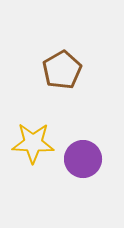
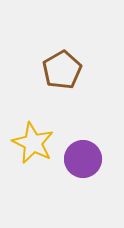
yellow star: rotated 24 degrees clockwise
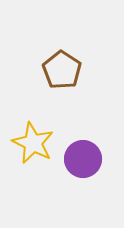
brown pentagon: rotated 9 degrees counterclockwise
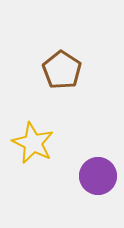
purple circle: moved 15 px right, 17 px down
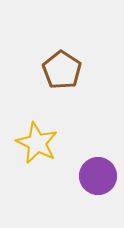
yellow star: moved 4 px right
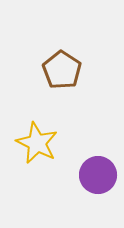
purple circle: moved 1 px up
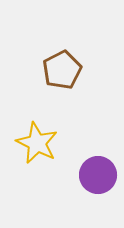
brown pentagon: rotated 12 degrees clockwise
